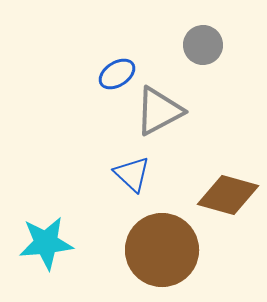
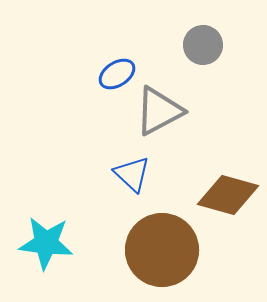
cyan star: rotated 12 degrees clockwise
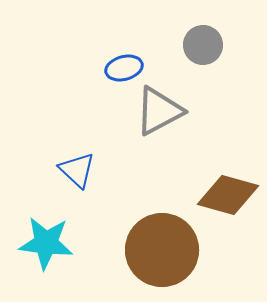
blue ellipse: moved 7 px right, 6 px up; rotated 18 degrees clockwise
blue triangle: moved 55 px left, 4 px up
